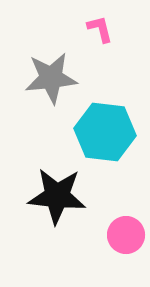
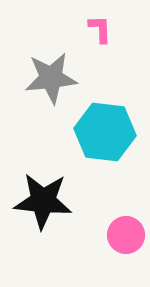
pink L-shape: rotated 12 degrees clockwise
black star: moved 14 px left, 5 px down
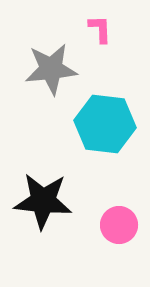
gray star: moved 9 px up
cyan hexagon: moved 8 px up
pink circle: moved 7 px left, 10 px up
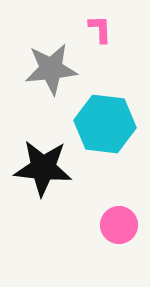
black star: moved 33 px up
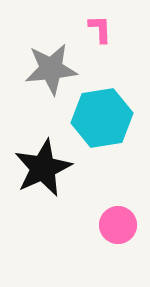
cyan hexagon: moved 3 px left, 6 px up; rotated 16 degrees counterclockwise
black star: rotated 30 degrees counterclockwise
pink circle: moved 1 px left
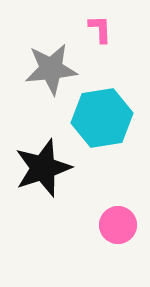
black star: rotated 6 degrees clockwise
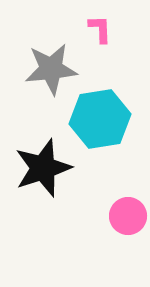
cyan hexagon: moved 2 px left, 1 px down
pink circle: moved 10 px right, 9 px up
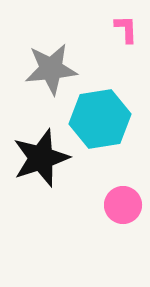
pink L-shape: moved 26 px right
black star: moved 2 px left, 10 px up
pink circle: moved 5 px left, 11 px up
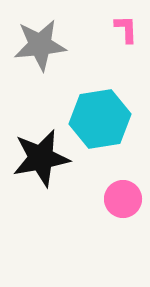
gray star: moved 11 px left, 24 px up
black star: rotated 8 degrees clockwise
pink circle: moved 6 px up
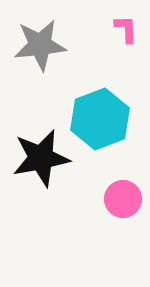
cyan hexagon: rotated 12 degrees counterclockwise
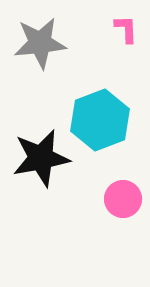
gray star: moved 2 px up
cyan hexagon: moved 1 px down
